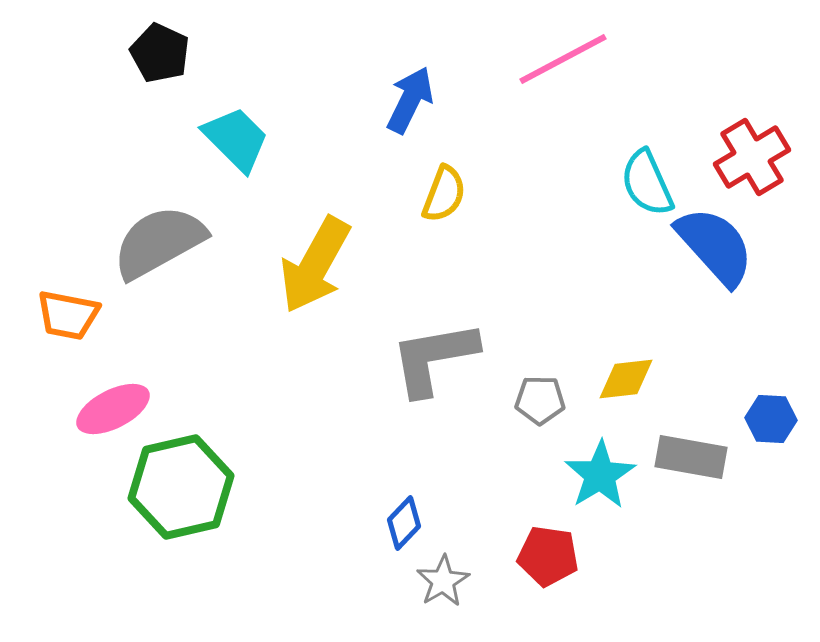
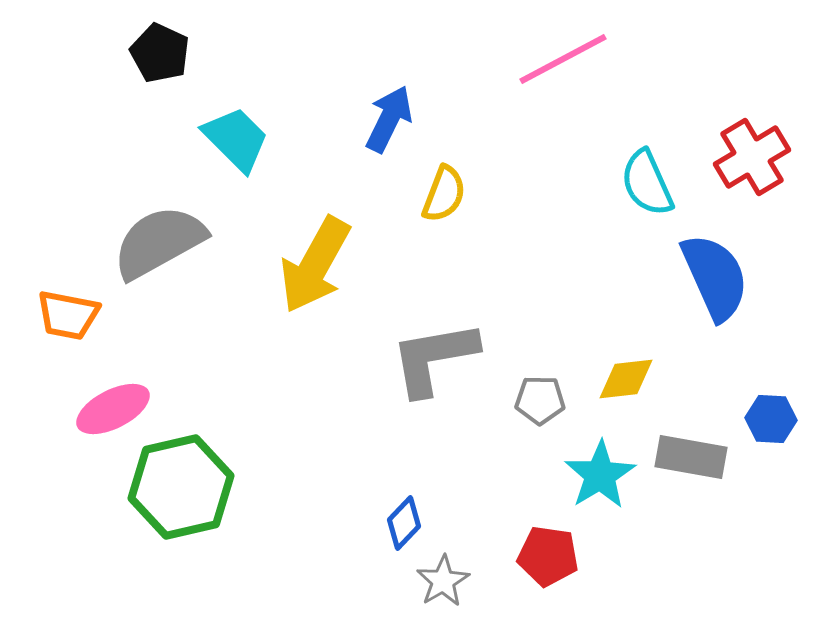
blue arrow: moved 21 px left, 19 px down
blue semicircle: moved 31 px down; rotated 18 degrees clockwise
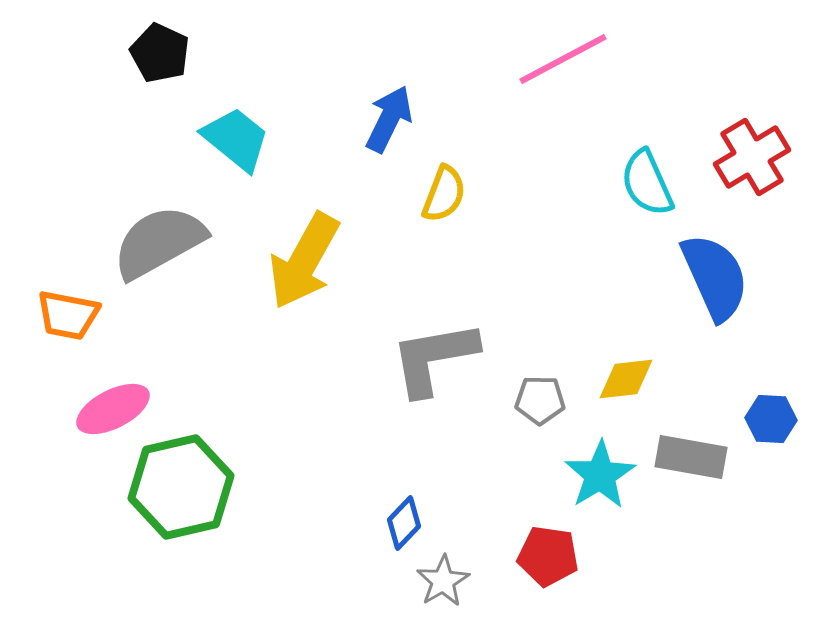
cyan trapezoid: rotated 6 degrees counterclockwise
yellow arrow: moved 11 px left, 4 px up
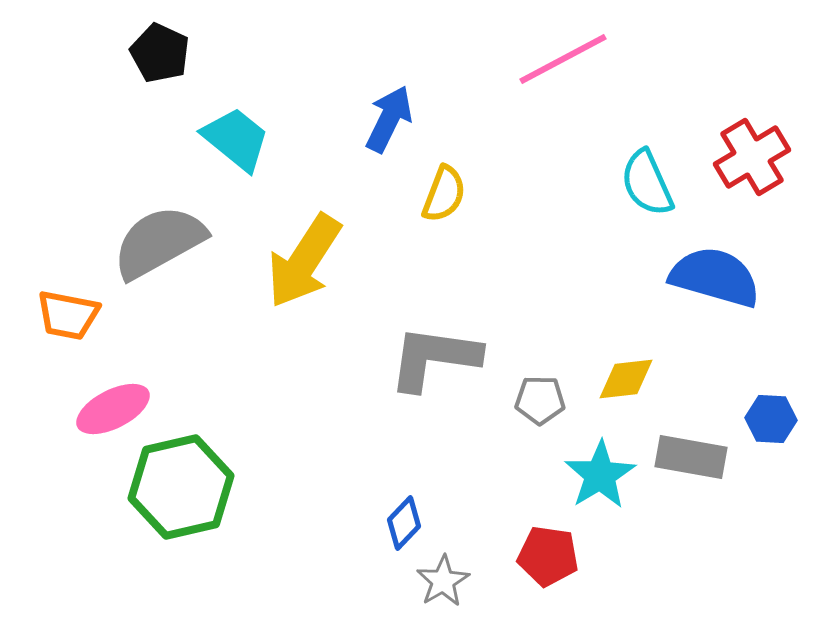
yellow arrow: rotated 4 degrees clockwise
blue semicircle: rotated 50 degrees counterclockwise
gray L-shape: rotated 18 degrees clockwise
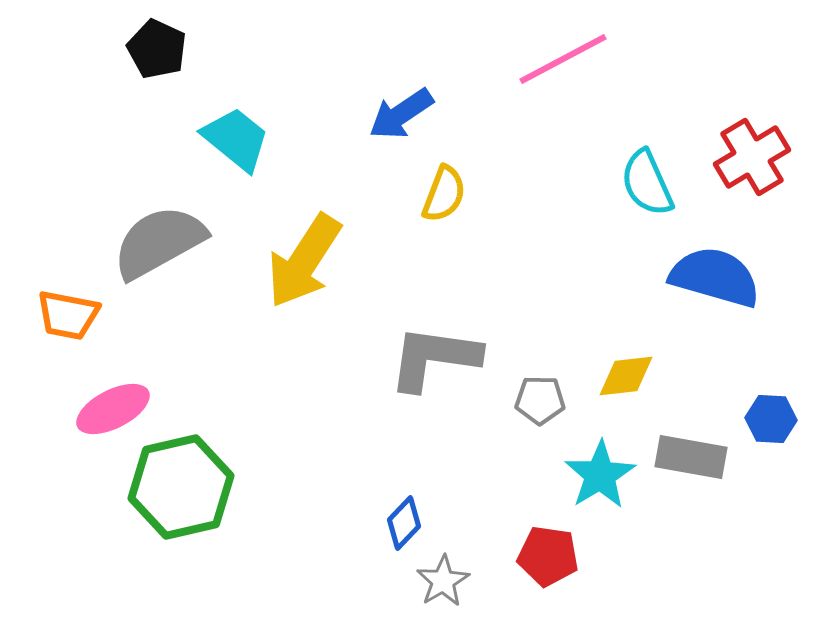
black pentagon: moved 3 px left, 4 px up
blue arrow: moved 12 px right, 5 px up; rotated 150 degrees counterclockwise
yellow diamond: moved 3 px up
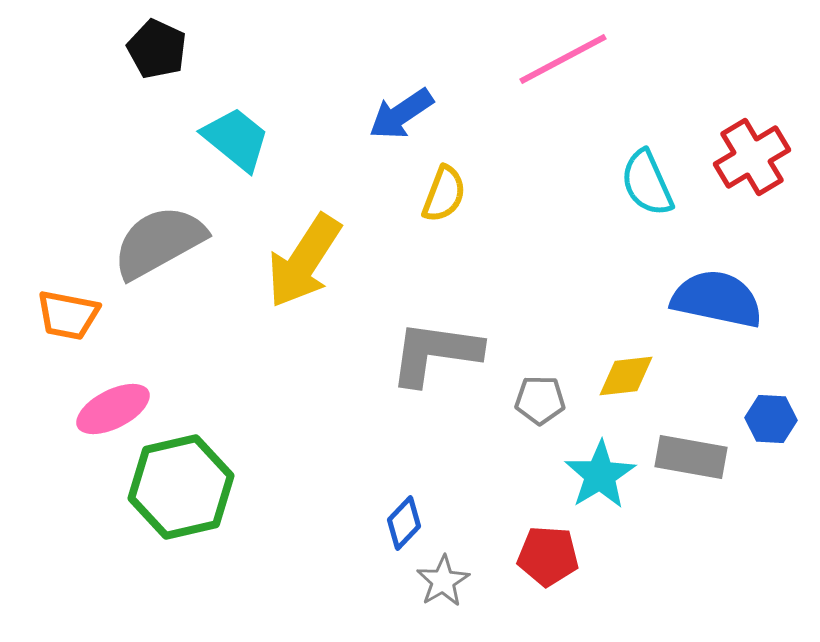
blue semicircle: moved 2 px right, 22 px down; rotated 4 degrees counterclockwise
gray L-shape: moved 1 px right, 5 px up
red pentagon: rotated 4 degrees counterclockwise
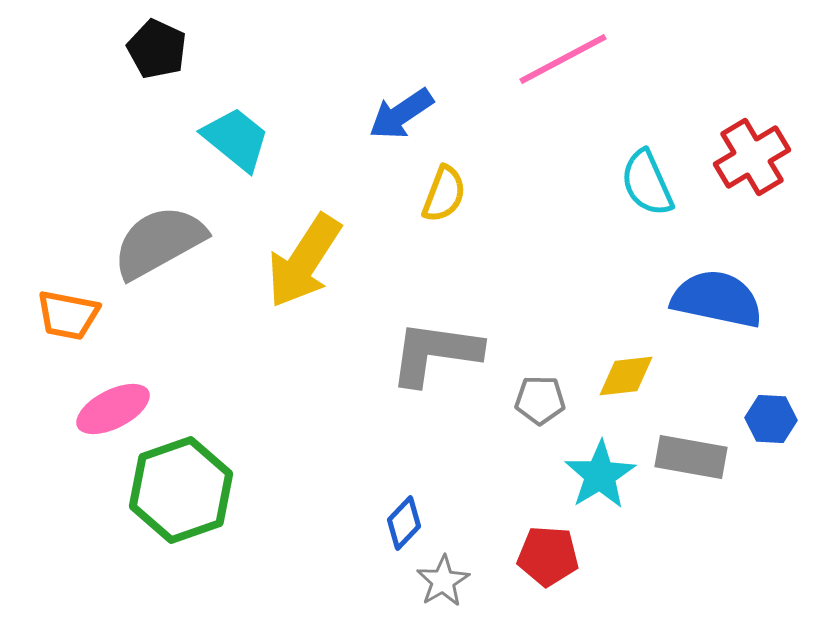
green hexagon: moved 3 px down; rotated 6 degrees counterclockwise
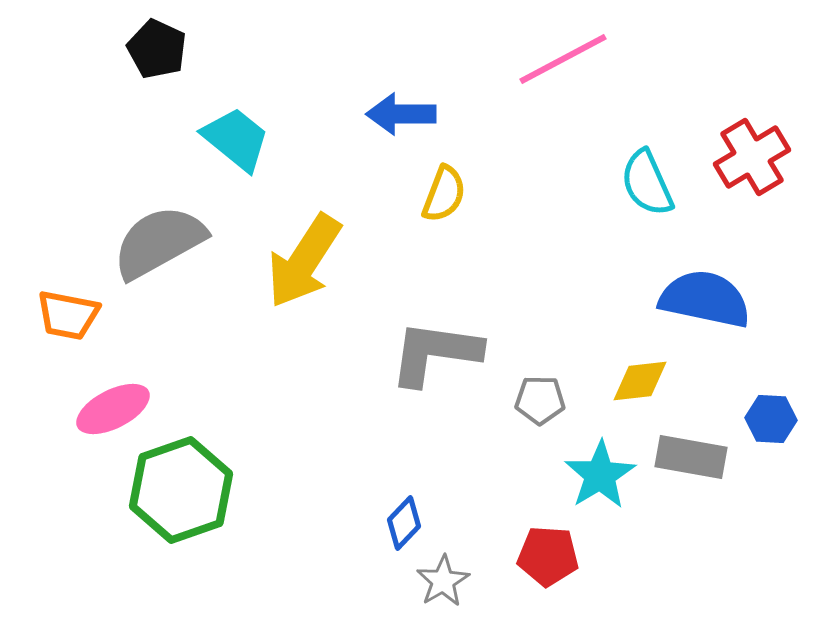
blue arrow: rotated 34 degrees clockwise
blue semicircle: moved 12 px left
yellow diamond: moved 14 px right, 5 px down
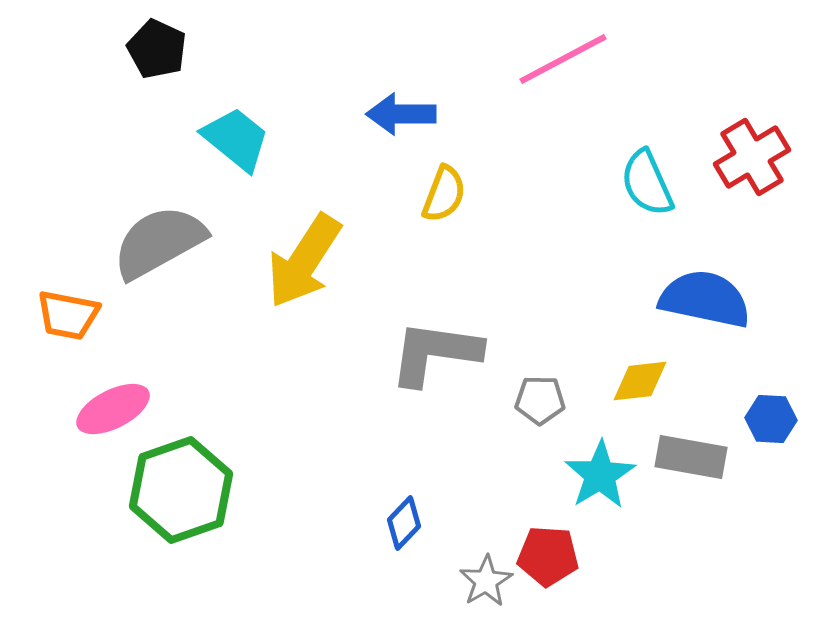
gray star: moved 43 px right
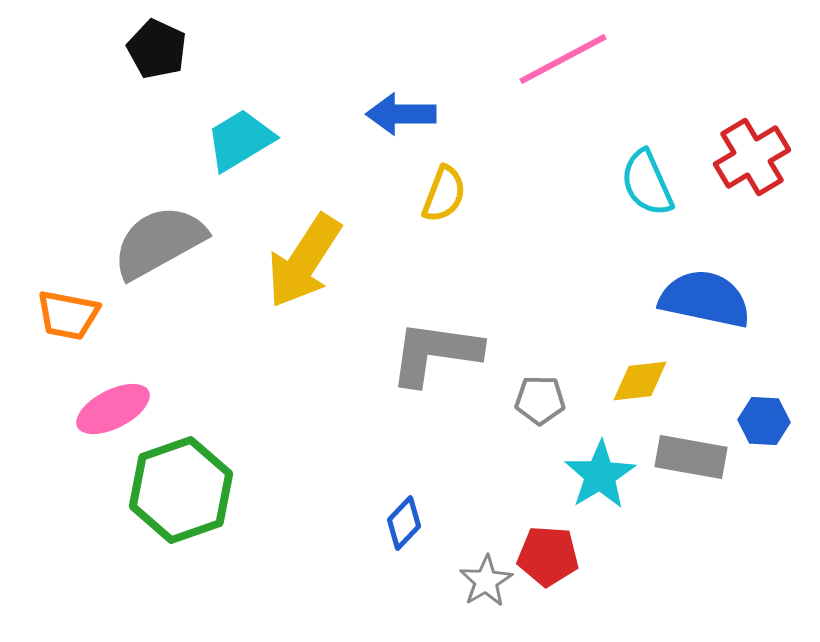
cyan trapezoid: moved 4 px right, 1 px down; rotated 70 degrees counterclockwise
blue hexagon: moved 7 px left, 2 px down
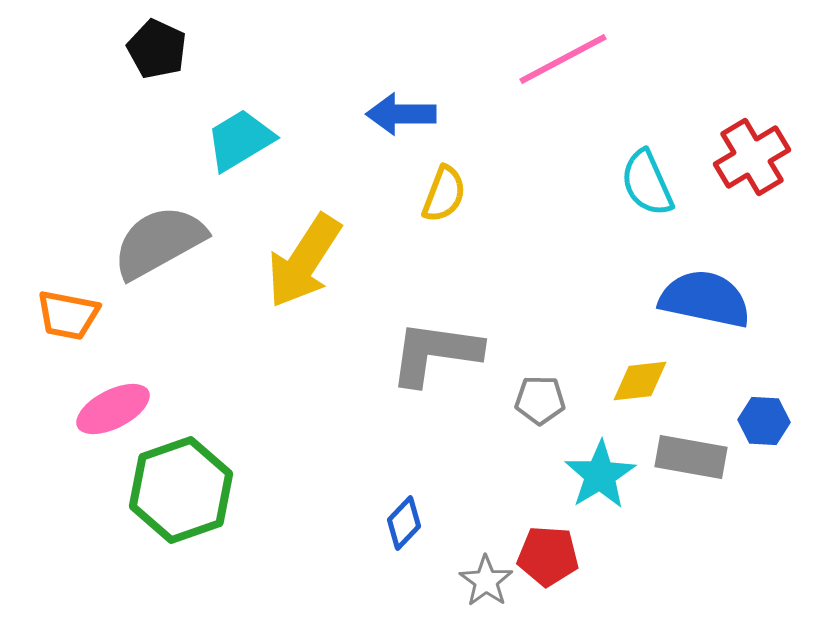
gray star: rotated 6 degrees counterclockwise
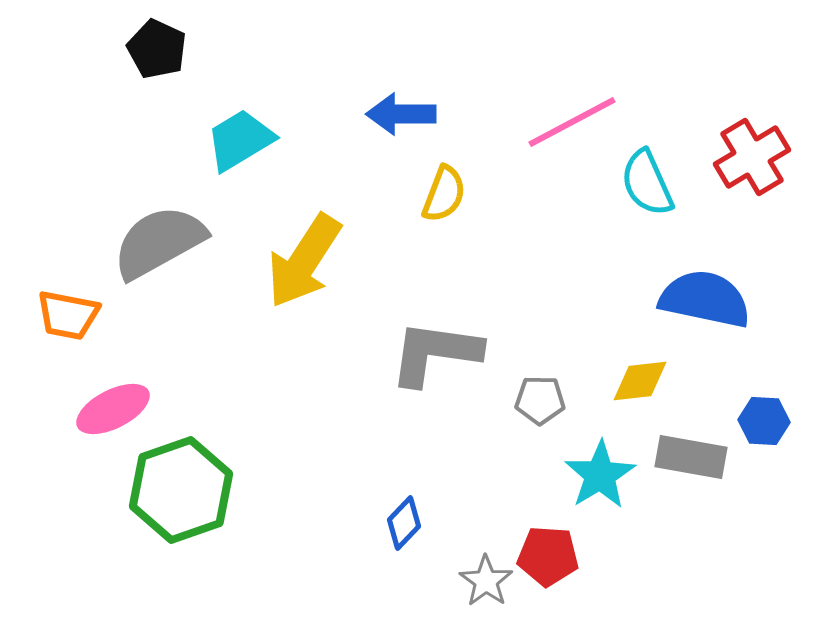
pink line: moved 9 px right, 63 px down
